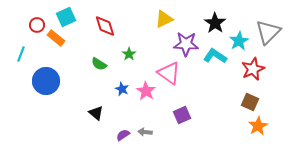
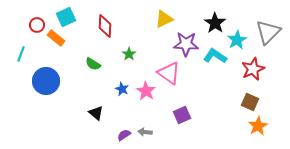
red diamond: rotated 20 degrees clockwise
cyan star: moved 2 px left, 1 px up
green semicircle: moved 6 px left
purple semicircle: moved 1 px right
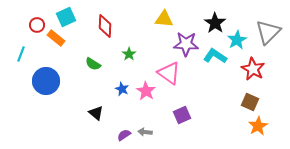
yellow triangle: rotated 30 degrees clockwise
red star: rotated 20 degrees counterclockwise
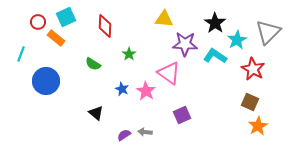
red circle: moved 1 px right, 3 px up
purple star: moved 1 px left
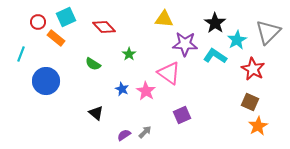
red diamond: moved 1 px left, 1 px down; rotated 45 degrees counterclockwise
gray arrow: rotated 128 degrees clockwise
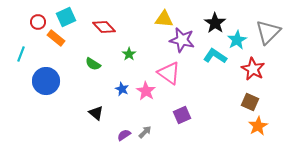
purple star: moved 3 px left, 4 px up; rotated 10 degrees clockwise
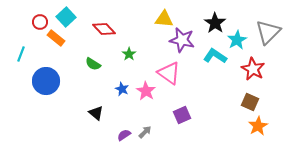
cyan square: rotated 18 degrees counterclockwise
red circle: moved 2 px right
red diamond: moved 2 px down
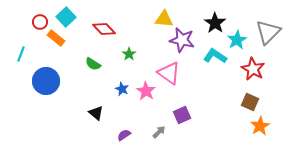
orange star: moved 2 px right
gray arrow: moved 14 px right
